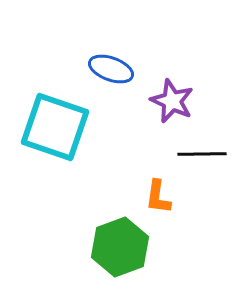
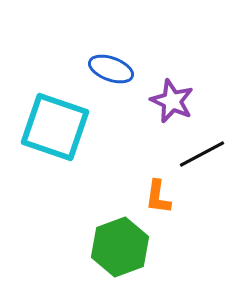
black line: rotated 27 degrees counterclockwise
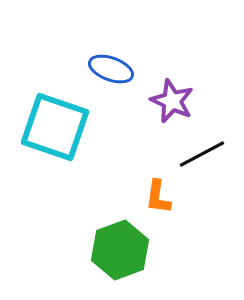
green hexagon: moved 3 px down
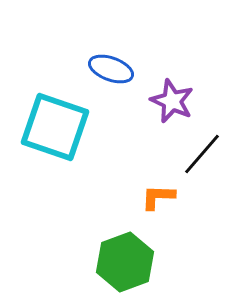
black line: rotated 21 degrees counterclockwise
orange L-shape: rotated 84 degrees clockwise
green hexagon: moved 5 px right, 12 px down
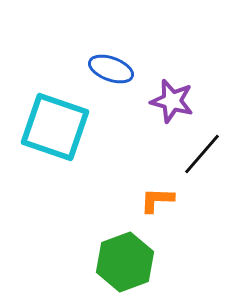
purple star: rotated 9 degrees counterclockwise
orange L-shape: moved 1 px left, 3 px down
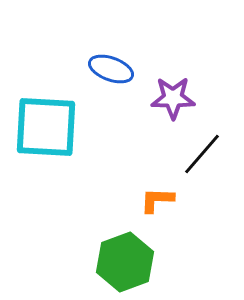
purple star: moved 1 px right, 3 px up; rotated 15 degrees counterclockwise
cyan square: moved 9 px left; rotated 16 degrees counterclockwise
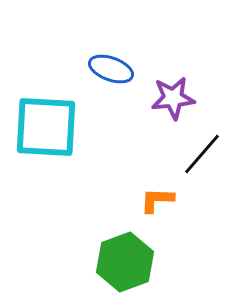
purple star: rotated 6 degrees counterclockwise
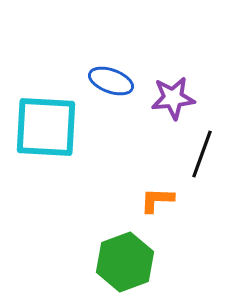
blue ellipse: moved 12 px down
black line: rotated 21 degrees counterclockwise
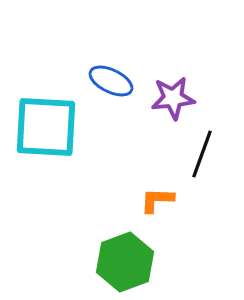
blue ellipse: rotated 6 degrees clockwise
